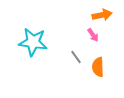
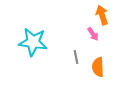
orange arrow: rotated 96 degrees counterclockwise
pink arrow: moved 1 px up
gray line: rotated 24 degrees clockwise
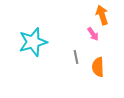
cyan star: rotated 24 degrees counterclockwise
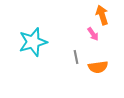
orange semicircle: rotated 96 degrees counterclockwise
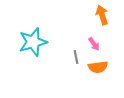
pink arrow: moved 1 px right, 10 px down
